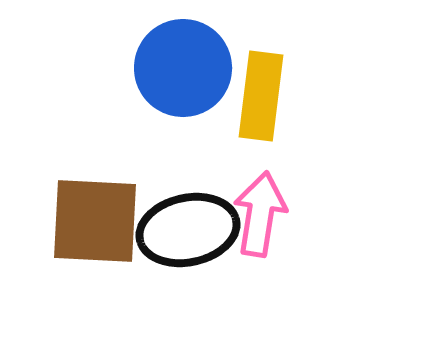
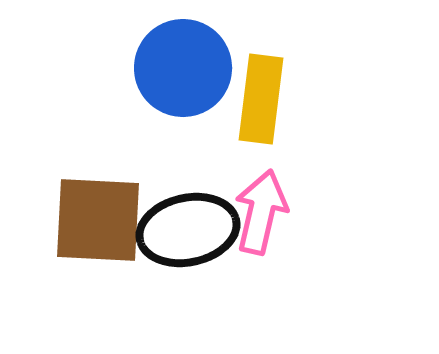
yellow rectangle: moved 3 px down
pink arrow: moved 1 px right, 2 px up; rotated 4 degrees clockwise
brown square: moved 3 px right, 1 px up
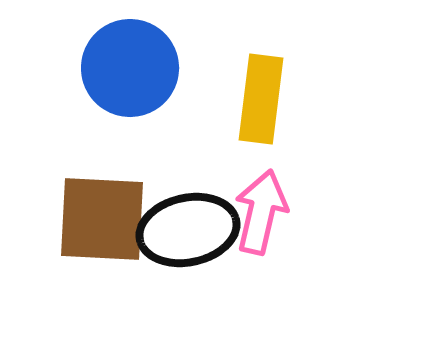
blue circle: moved 53 px left
brown square: moved 4 px right, 1 px up
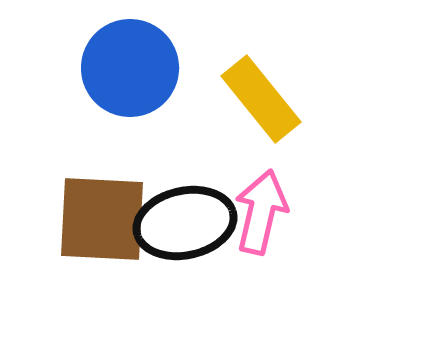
yellow rectangle: rotated 46 degrees counterclockwise
black ellipse: moved 3 px left, 7 px up
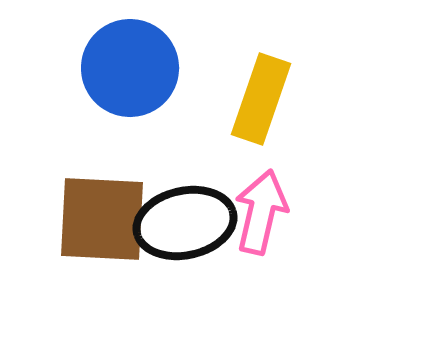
yellow rectangle: rotated 58 degrees clockwise
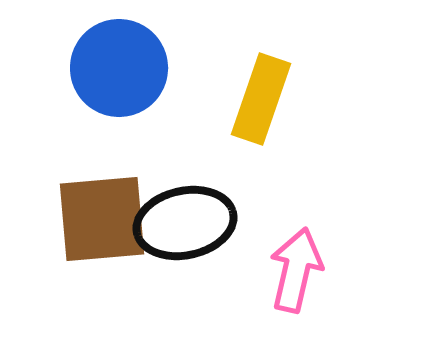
blue circle: moved 11 px left
pink arrow: moved 35 px right, 58 px down
brown square: rotated 8 degrees counterclockwise
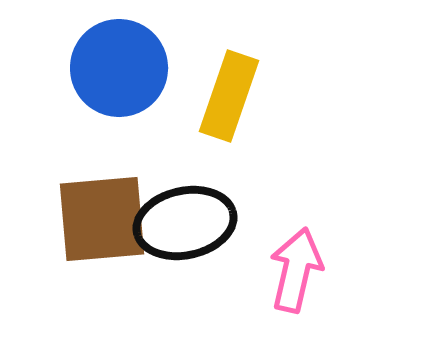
yellow rectangle: moved 32 px left, 3 px up
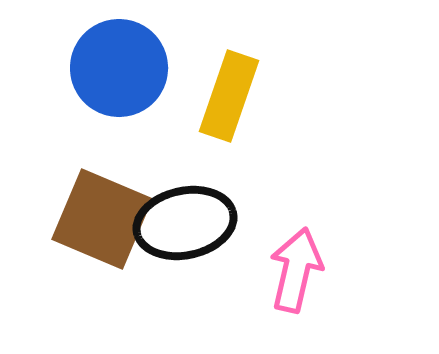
brown square: rotated 28 degrees clockwise
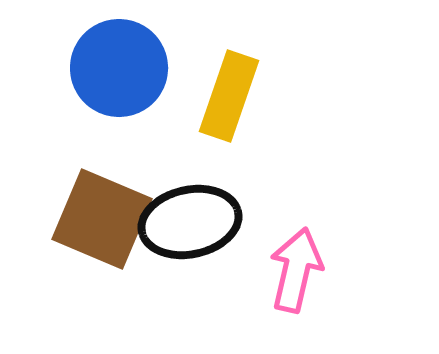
black ellipse: moved 5 px right, 1 px up
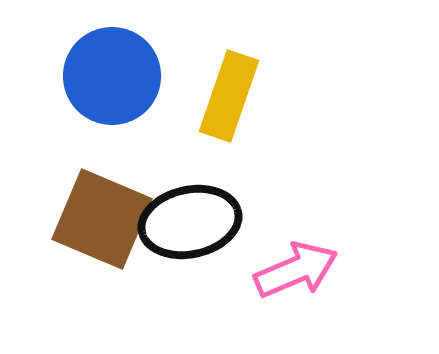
blue circle: moved 7 px left, 8 px down
pink arrow: rotated 54 degrees clockwise
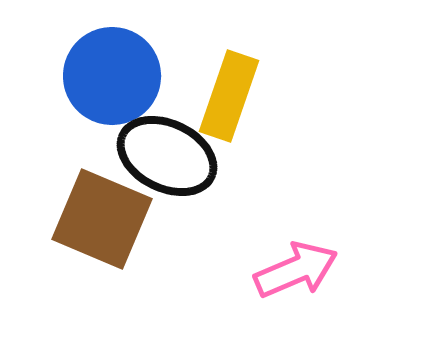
black ellipse: moved 23 px left, 66 px up; rotated 38 degrees clockwise
